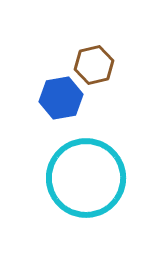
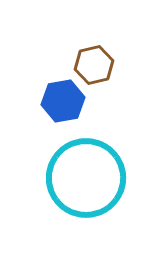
blue hexagon: moved 2 px right, 3 px down
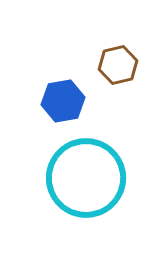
brown hexagon: moved 24 px right
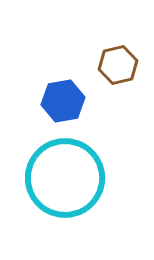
cyan circle: moved 21 px left
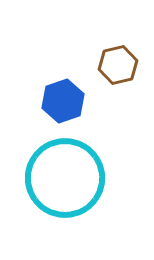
blue hexagon: rotated 9 degrees counterclockwise
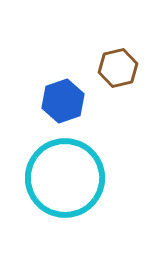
brown hexagon: moved 3 px down
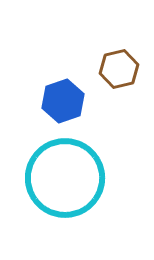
brown hexagon: moved 1 px right, 1 px down
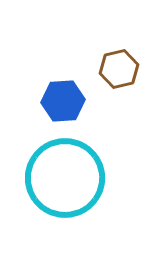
blue hexagon: rotated 15 degrees clockwise
